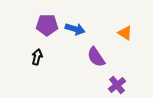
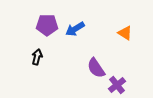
blue arrow: rotated 132 degrees clockwise
purple semicircle: moved 11 px down
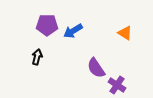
blue arrow: moved 2 px left, 2 px down
purple cross: rotated 18 degrees counterclockwise
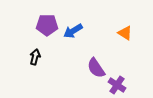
black arrow: moved 2 px left
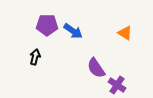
blue arrow: rotated 114 degrees counterclockwise
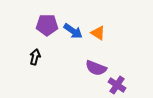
orange triangle: moved 27 px left
purple semicircle: rotated 35 degrees counterclockwise
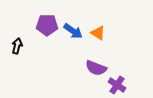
black arrow: moved 18 px left, 11 px up
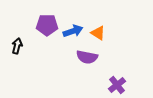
blue arrow: rotated 54 degrees counterclockwise
purple semicircle: moved 9 px left, 11 px up; rotated 10 degrees counterclockwise
purple cross: rotated 18 degrees clockwise
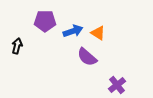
purple pentagon: moved 2 px left, 4 px up
purple semicircle: rotated 30 degrees clockwise
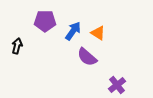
blue arrow: rotated 36 degrees counterclockwise
